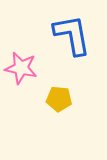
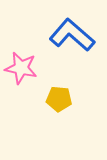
blue L-shape: rotated 39 degrees counterclockwise
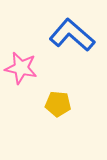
yellow pentagon: moved 1 px left, 5 px down
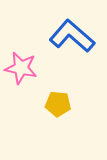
blue L-shape: moved 1 px down
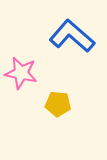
pink star: moved 5 px down
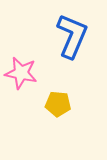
blue L-shape: rotated 72 degrees clockwise
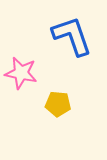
blue L-shape: rotated 42 degrees counterclockwise
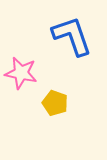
yellow pentagon: moved 3 px left, 1 px up; rotated 15 degrees clockwise
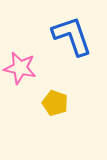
pink star: moved 1 px left, 5 px up
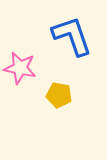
yellow pentagon: moved 4 px right, 8 px up; rotated 10 degrees counterclockwise
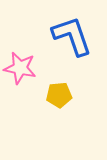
yellow pentagon: rotated 15 degrees counterclockwise
